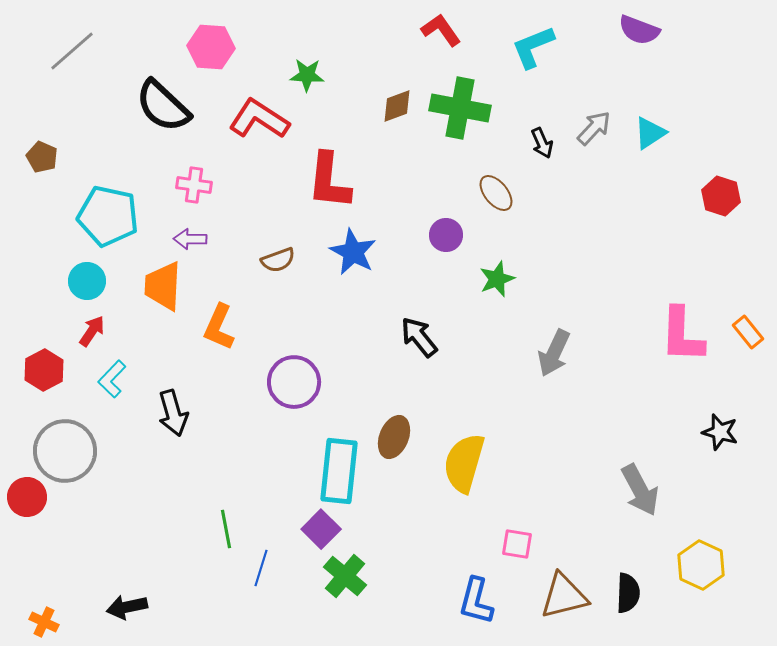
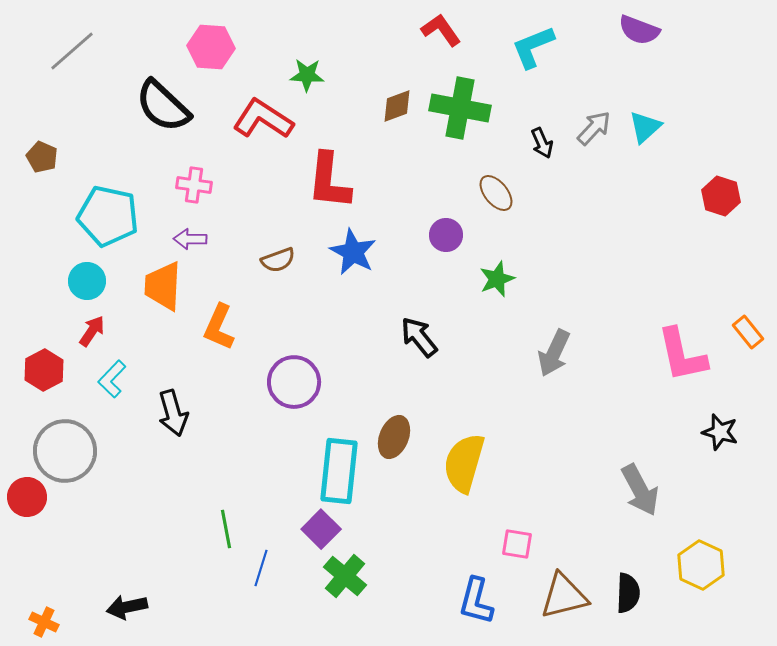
red L-shape at (259, 119): moved 4 px right
cyan triangle at (650, 133): moved 5 px left, 6 px up; rotated 9 degrees counterclockwise
pink L-shape at (682, 335): moved 20 px down; rotated 14 degrees counterclockwise
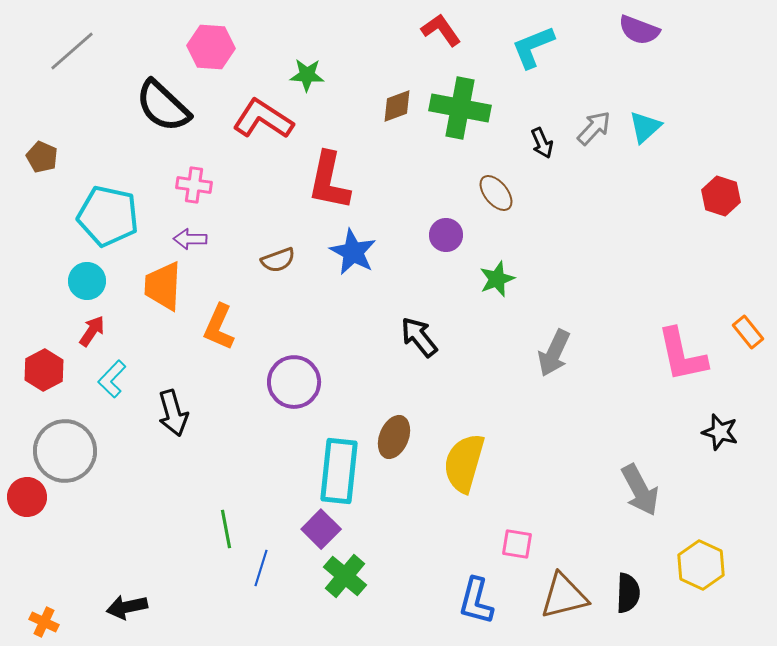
red L-shape at (329, 181): rotated 6 degrees clockwise
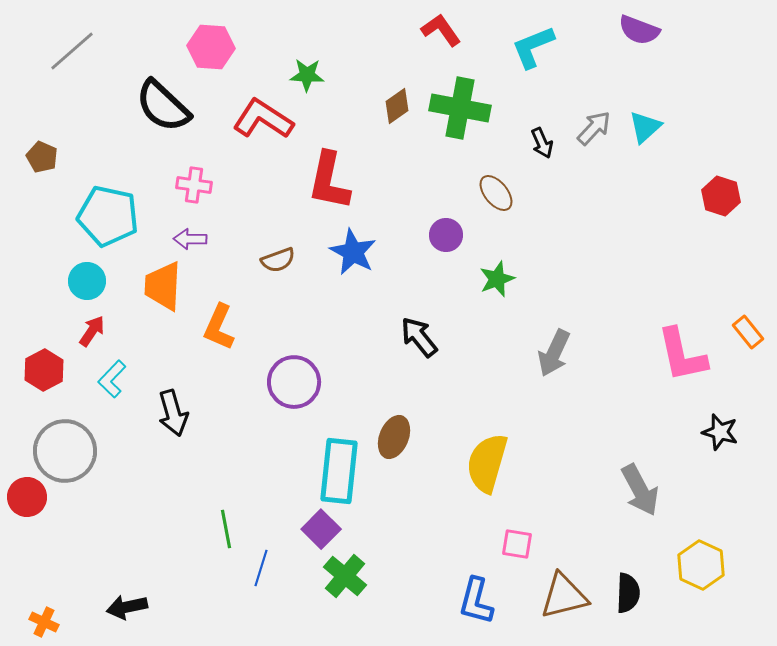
brown diamond at (397, 106): rotated 15 degrees counterclockwise
yellow semicircle at (464, 463): moved 23 px right
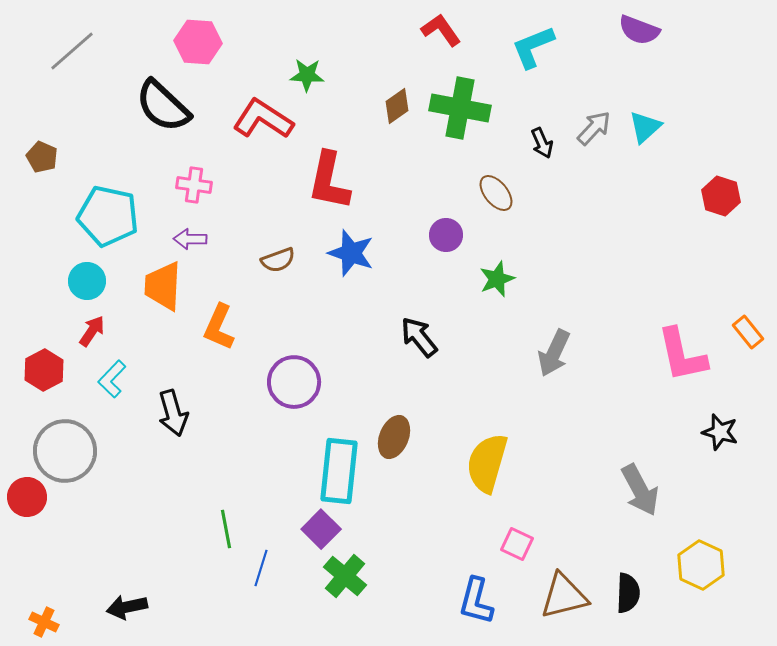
pink hexagon at (211, 47): moved 13 px left, 5 px up
blue star at (353, 252): moved 2 px left, 1 px down; rotated 9 degrees counterclockwise
pink square at (517, 544): rotated 16 degrees clockwise
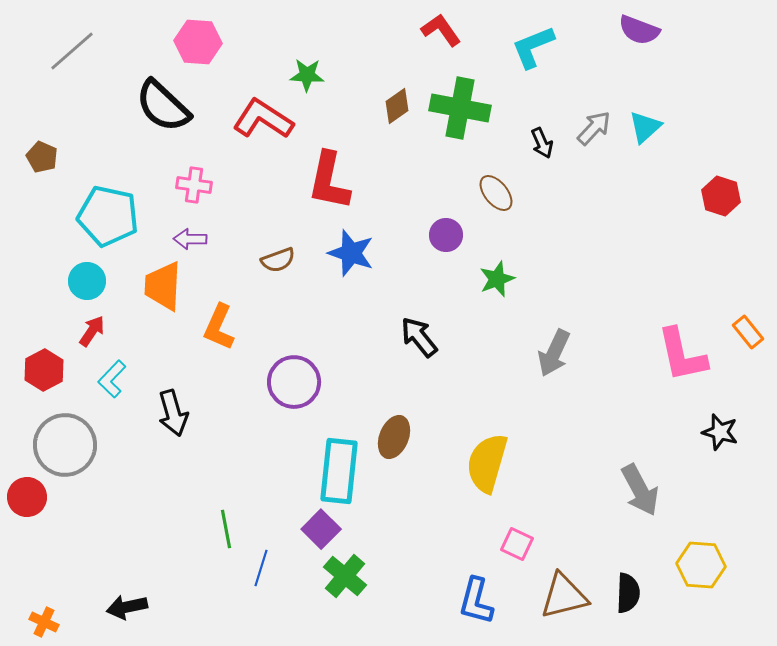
gray circle at (65, 451): moved 6 px up
yellow hexagon at (701, 565): rotated 21 degrees counterclockwise
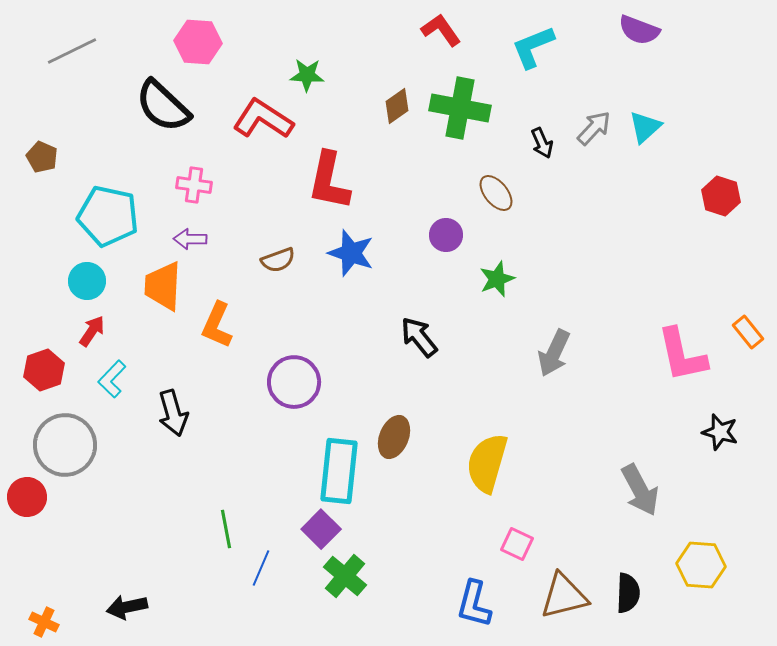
gray line at (72, 51): rotated 15 degrees clockwise
orange L-shape at (219, 327): moved 2 px left, 2 px up
red hexagon at (44, 370): rotated 9 degrees clockwise
blue line at (261, 568): rotated 6 degrees clockwise
blue L-shape at (476, 601): moved 2 px left, 3 px down
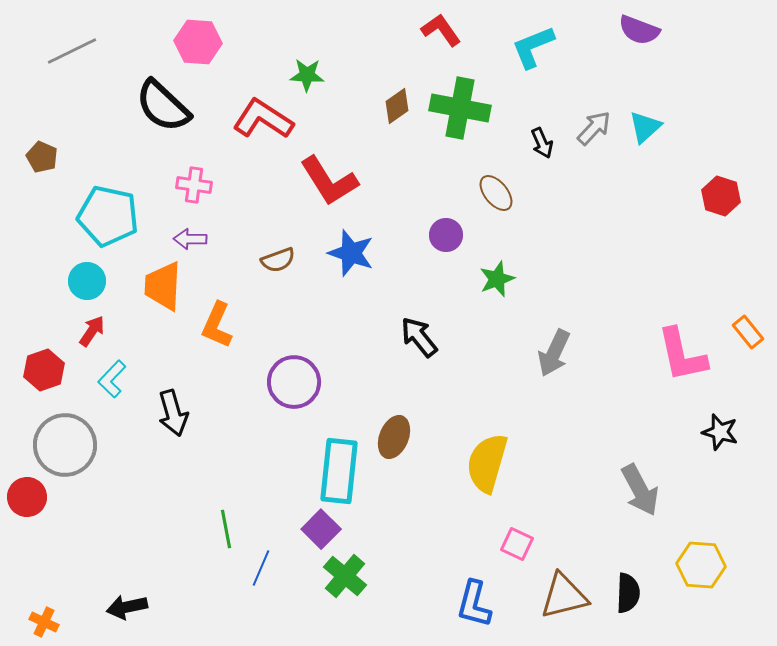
red L-shape at (329, 181): rotated 44 degrees counterclockwise
